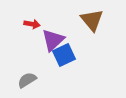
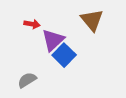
blue square: rotated 20 degrees counterclockwise
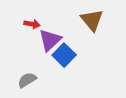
purple triangle: moved 3 px left
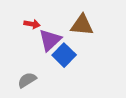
brown triangle: moved 10 px left, 5 px down; rotated 45 degrees counterclockwise
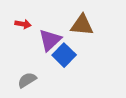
red arrow: moved 9 px left
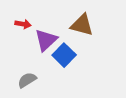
brown triangle: rotated 10 degrees clockwise
purple triangle: moved 4 px left
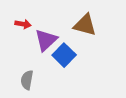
brown triangle: moved 3 px right
gray semicircle: rotated 48 degrees counterclockwise
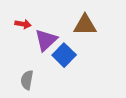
brown triangle: rotated 15 degrees counterclockwise
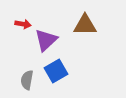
blue square: moved 8 px left, 16 px down; rotated 15 degrees clockwise
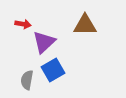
purple triangle: moved 2 px left, 2 px down
blue square: moved 3 px left, 1 px up
